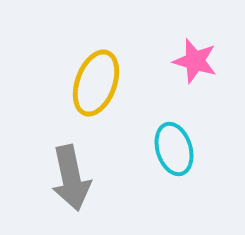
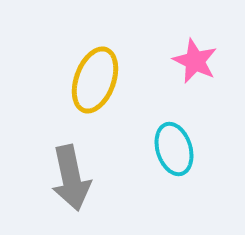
pink star: rotated 9 degrees clockwise
yellow ellipse: moved 1 px left, 3 px up
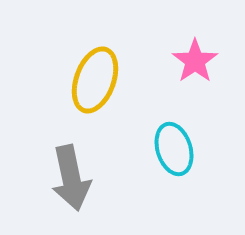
pink star: rotated 12 degrees clockwise
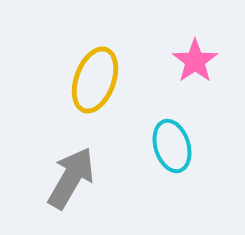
cyan ellipse: moved 2 px left, 3 px up
gray arrow: rotated 138 degrees counterclockwise
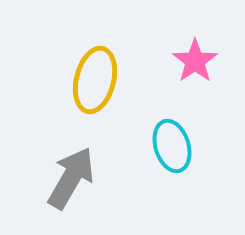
yellow ellipse: rotated 6 degrees counterclockwise
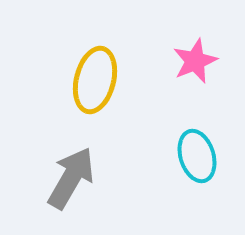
pink star: rotated 12 degrees clockwise
cyan ellipse: moved 25 px right, 10 px down
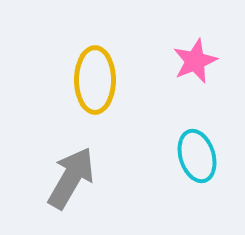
yellow ellipse: rotated 14 degrees counterclockwise
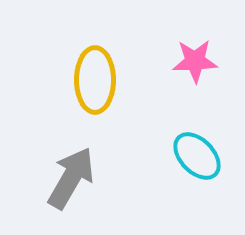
pink star: rotated 21 degrees clockwise
cyan ellipse: rotated 27 degrees counterclockwise
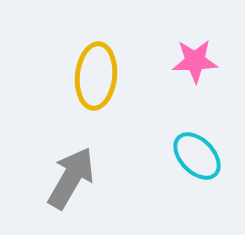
yellow ellipse: moved 1 px right, 4 px up; rotated 6 degrees clockwise
